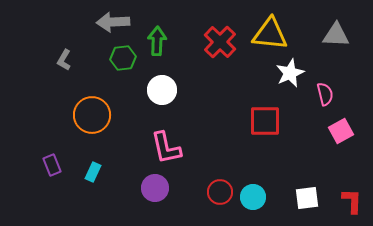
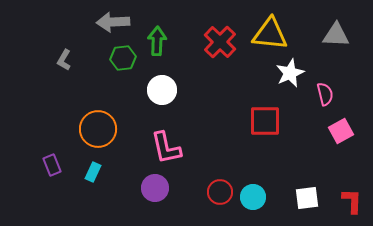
orange circle: moved 6 px right, 14 px down
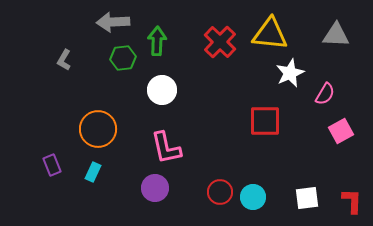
pink semicircle: rotated 45 degrees clockwise
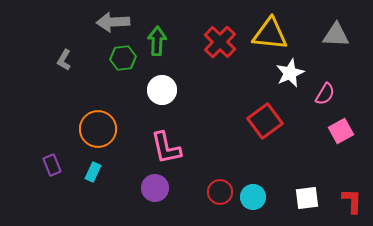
red square: rotated 36 degrees counterclockwise
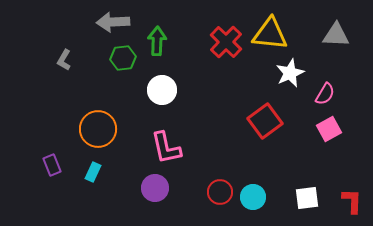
red cross: moved 6 px right
pink square: moved 12 px left, 2 px up
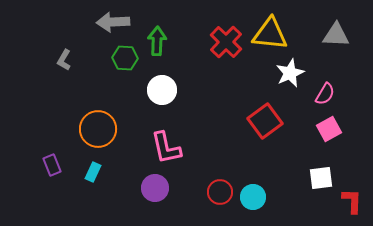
green hexagon: moved 2 px right; rotated 10 degrees clockwise
white square: moved 14 px right, 20 px up
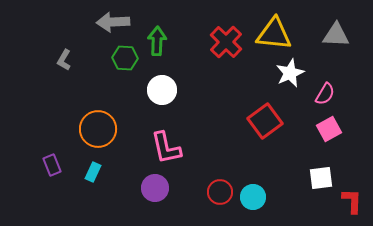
yellow triangle: moved 4 px right
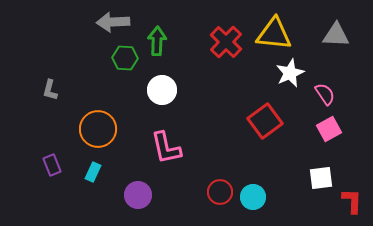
gray L-shape: moved 14 px left, 30 px down; rotated 15 degrees counterclockwise
pink semicircle: rotated 65 degrees counterclockwise
purple circle: moved 17 px left, 7 px down
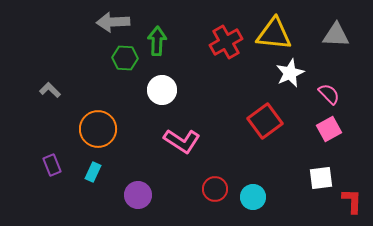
red cross: rotated 16 degrees clockwise
gray L-shape: rotated 120 degrees clockwise
pink semicircle: moved 4 px right; rotated 10 degrees counterclockwise
pink L-shape: moved 16 px right, 7 px up; rotated 45 degrees counterclockwise
red circle: moved 5 px left, 3 px up
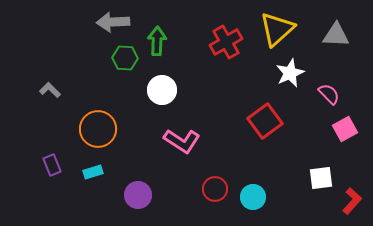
yellow triangle: moved 3 px right, 5 px up; rotated 48 degrees counterclockwise
pink square: moved 16 px right
cyan rectangle: rotated 48 degrees clockwise
red L-shape: rotated 40 degrees clockwise
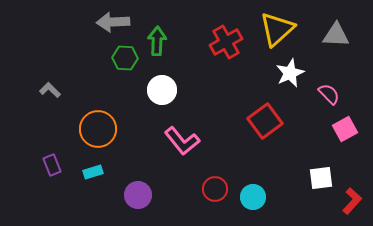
pink L-shape: rotated 18 degrees clockwise
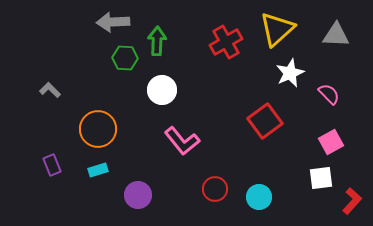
pink square: moved 14 px left, 13 px down
cyan rectangle: moved 5 px right, 2 px up
cyan circle: moved 6 px right
